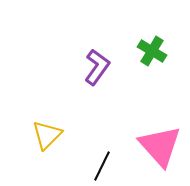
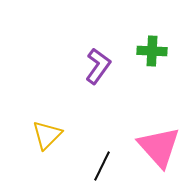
green cross: rotated 28 degrees counterclockwise
purple L-shape: moved 1 px right, 1 px up
pink triangle: moved 1 px left, 1 px down
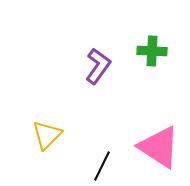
pink triangle: rotated 15 degrees counterclockwise
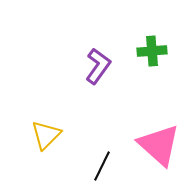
green cross: rotated 8 degrees counterclockwise
yellow triangle: moved 1 px left
pink triangle: moved 2 px up; rotated 9 degrees clockwise
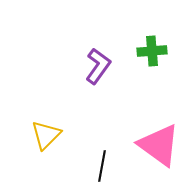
pink triangle: rotated 6 degrees counterclockwise
black line: rotated 16 degrees counterclockwise
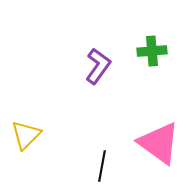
yellow triangle: moved 20 px left
pink triangle: moved 2 px up
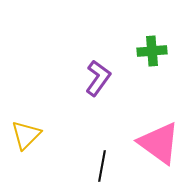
purple L-shape: moved 12 px down
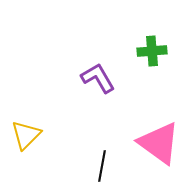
purple L-shape: rotated 66 degrees counterclockwise
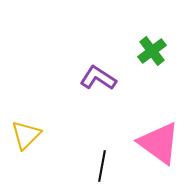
green cross: rotated 32 degrees counterclockwise
purple L-shape: rotated 27 degrees counterclockwise
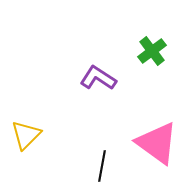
pink triangle: moved 2 px left
